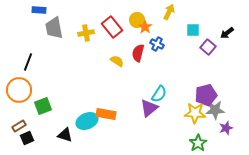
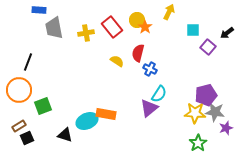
blue cross: moved 7 px left, 25 px down
gray star: moved 2 px down; rotated 12 degrees clockwise
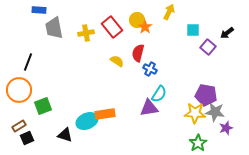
purple pentagon: rotated 25 degrees clockwise
purple triangle: rotated 30 degrees clockwise
orange rectangle: moved 1 px left; rotated 18 degrees counterclockwise
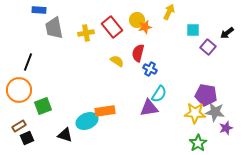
orange star: rotated 24 degrees clockwise
orange rectangle: moved 3 px up
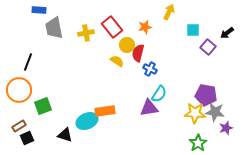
yellow circle: moved 10 px left, 25 px down
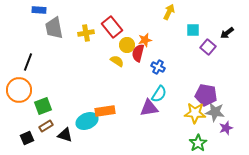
orange star: moved 13 px down
blue cross: moved 8 px right, 2 px up
brown rectangle: moved 27 px right
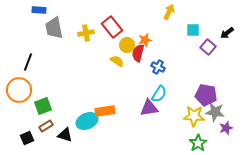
yellow star: moved 1 px left, 3 px down
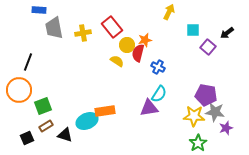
yellow cross: moved 3 px left
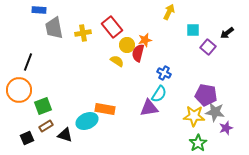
blue cross: moved 6 px right, 6 px down
orange rectangle: moved 2 px up; rotated 18 degrees clockwise
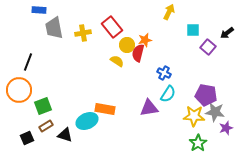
cyan semicircle: moved 9 px right
